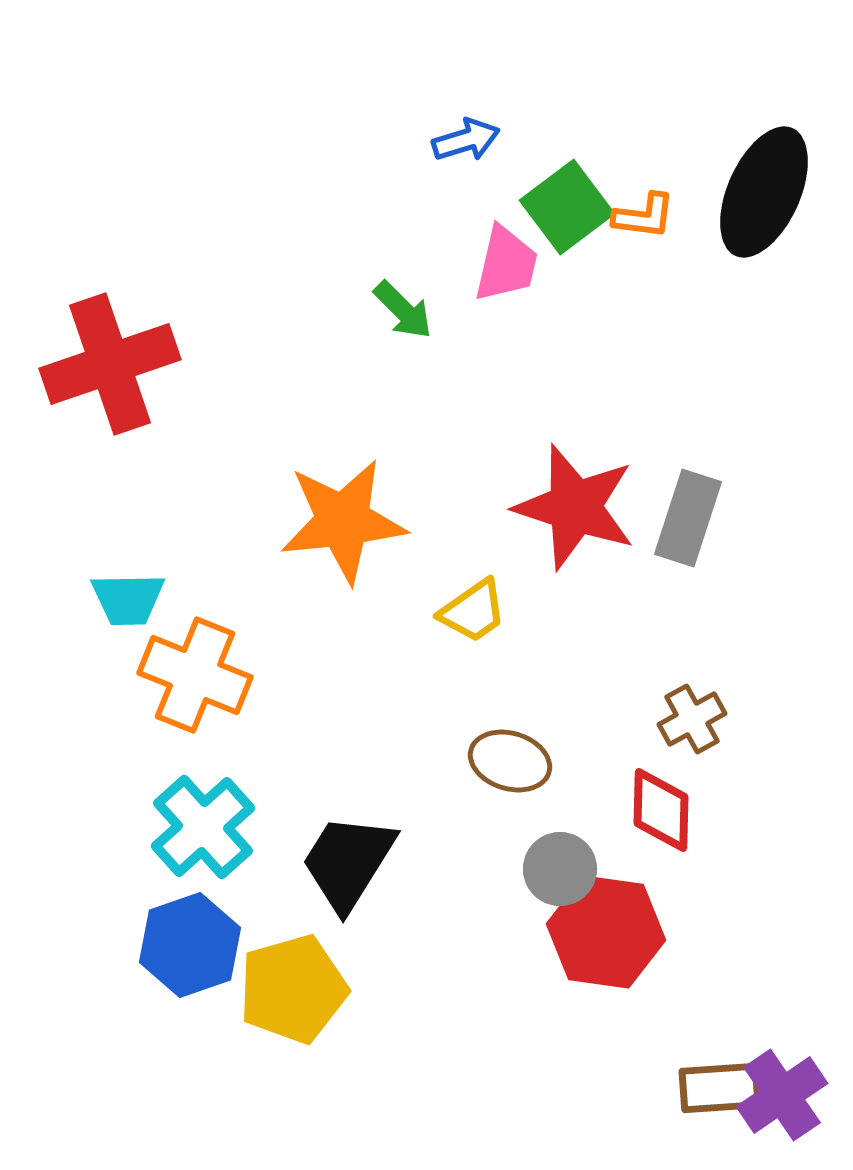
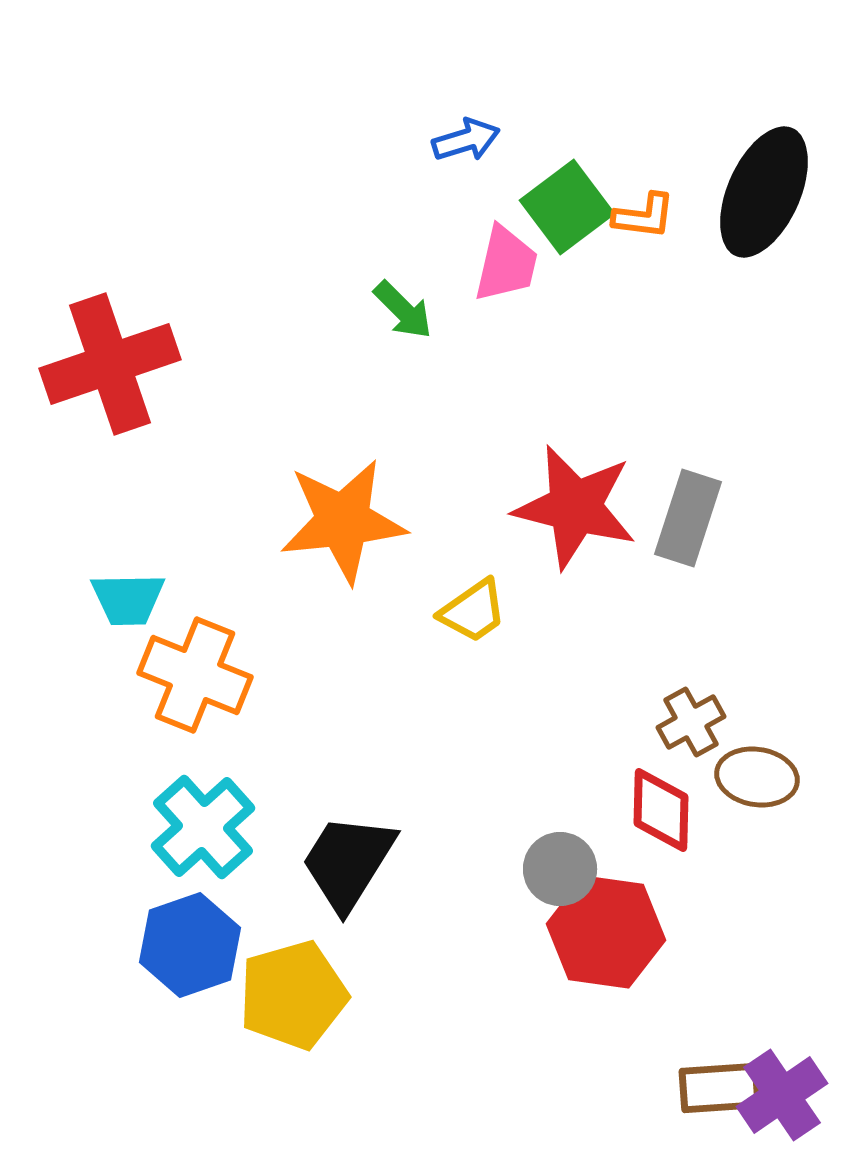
red star: rotated 4 degrees counterclockwise
brown cross: moved 1 px left, 3 px down
brown ellipse: moved 247 px right, 16 px down; rotated 8 degrees counterclockwise
yellow pentagon: moved 6 px down
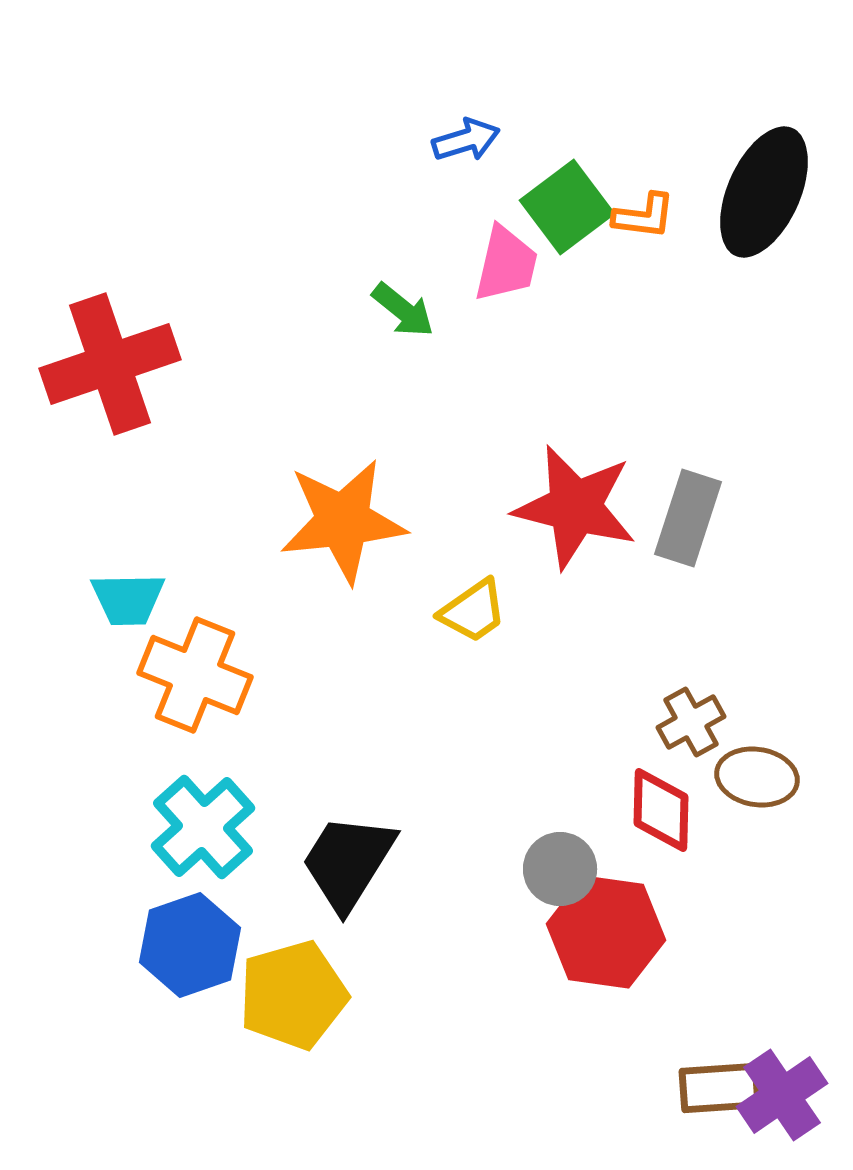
green arrow: rotated 6 degrees counterclockwise
